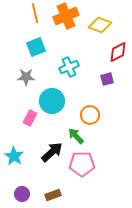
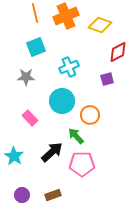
cyan circle: moved 10 px right
pink rectangle: rotated 70 degrees counterclockwise
purple circle: moved 1 px down
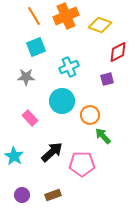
orange line: moved 1 px left, 3 px down; rotated 18 degrees counterclockwise
green arrow: moved 27 px right
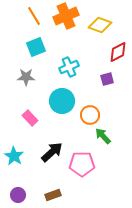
purple circle: moved 4 px left
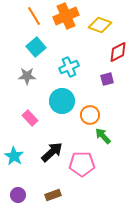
cyan square: rotated 18 degrees counterclockwise
gray star: moved 1 px right, 1 px up
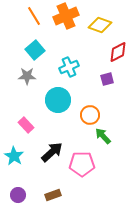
cyan square: moved 1 px left, 3 px down
cyan circle: moved 4 px left, 1 px up
pink rectangle: moved 4 px left, 7 px down
